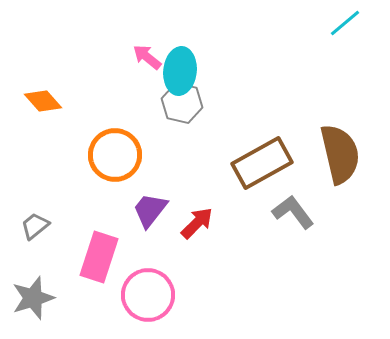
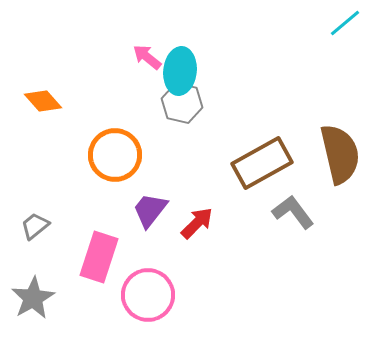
gray star: rotated 12 degrees counterclockwise
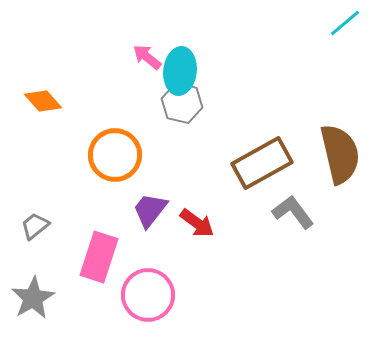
red arrow: rotated 81 degrees clockwise
